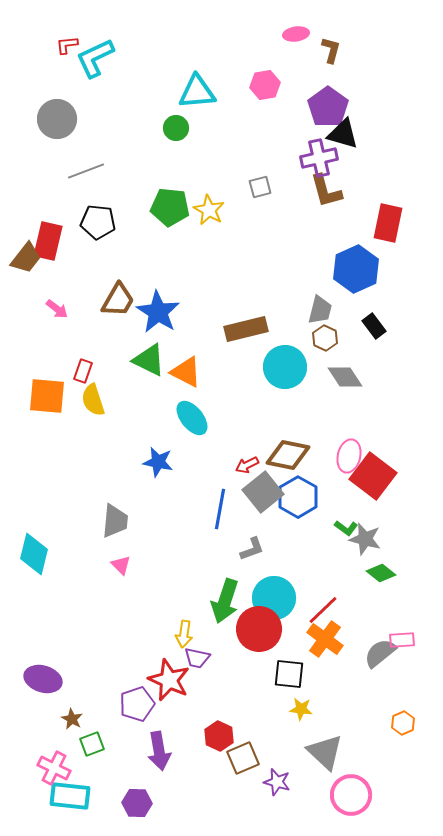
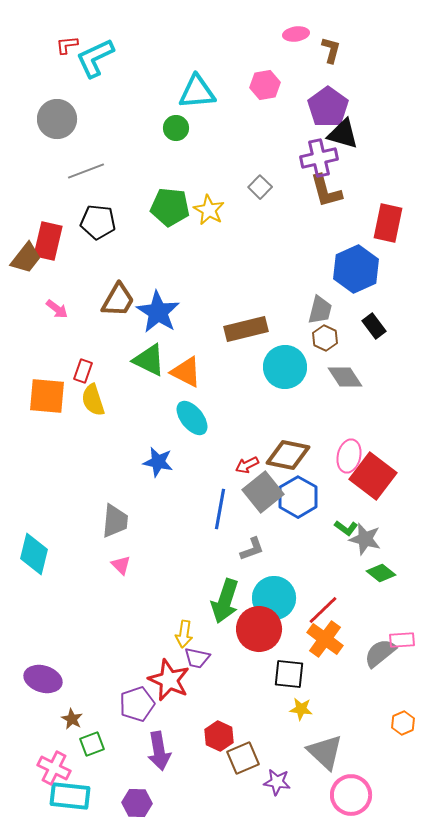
gray square at (260, 187): rotated 30 degrees counterclockwise
purple star at (277, 782): rotated 8 degrees counterclockwise
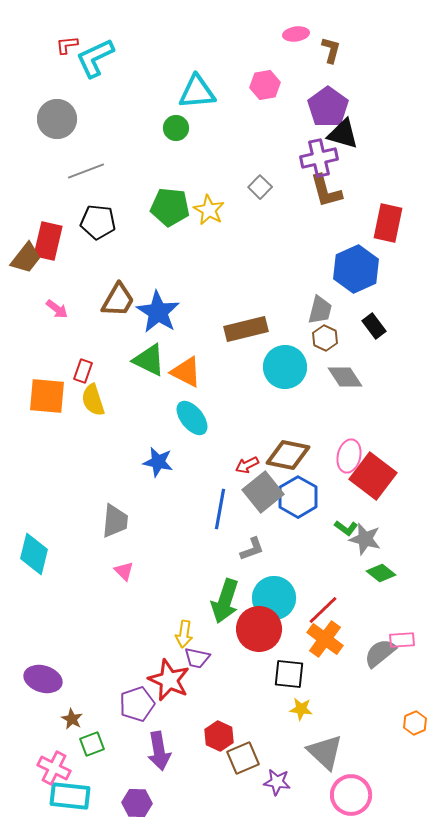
pink triangle at (121, 565): moved 3 px right, 6 px down
orange hexagon at (403, 723): moved 12 px right
